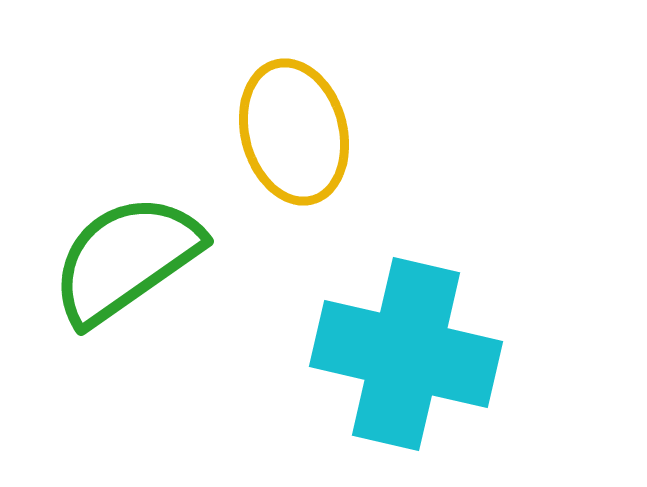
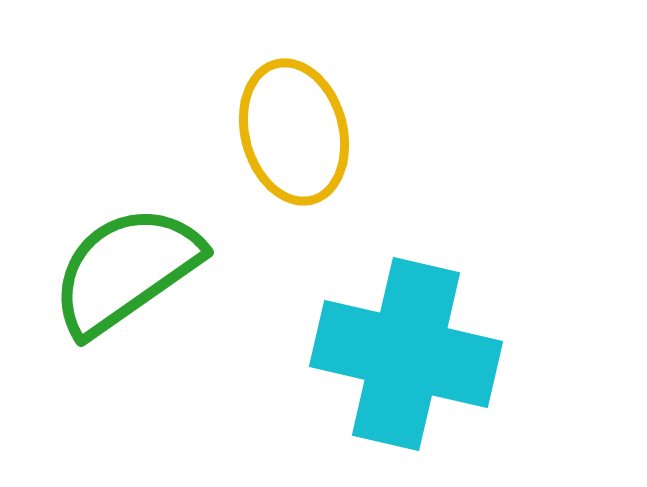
green semicircle: moved 11 px down
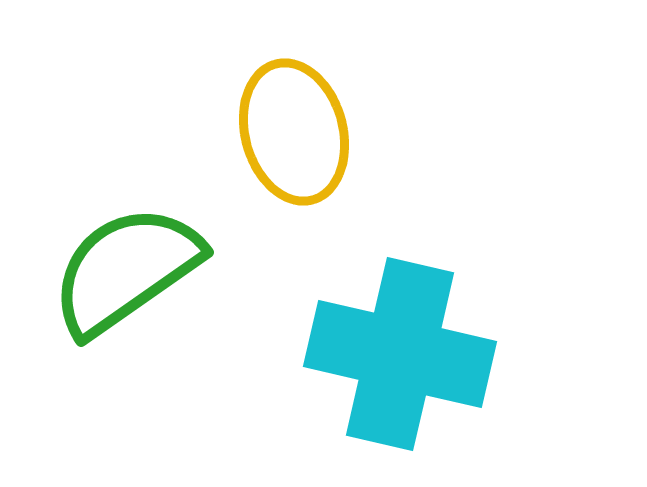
cyan cross: moved 6 px left
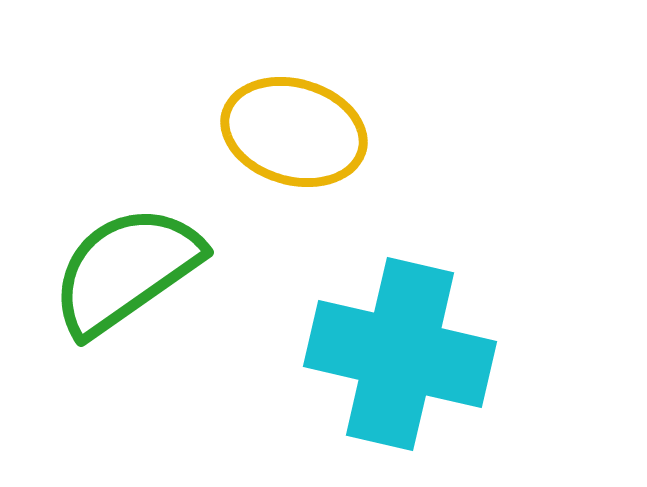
yellow ellipse: rotated 59 degrees counterclockwise
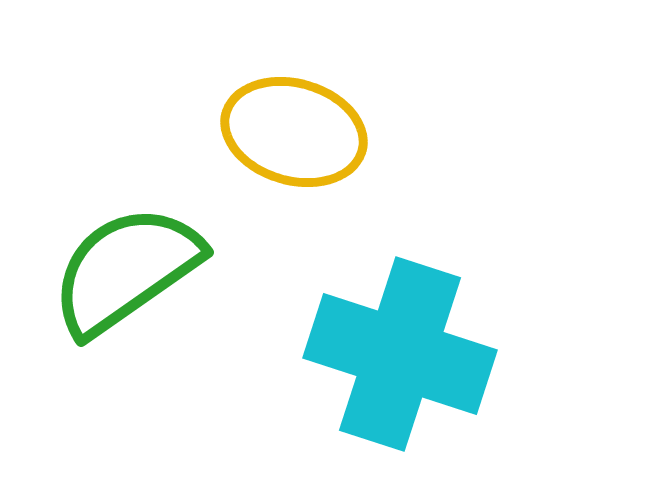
cyan cross: rotated 5 degrees clockwise
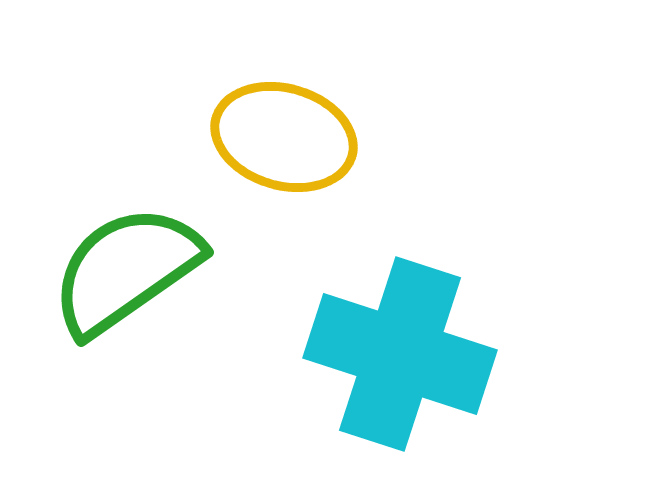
yellow ellipse: moved 10 px left, 5 px down
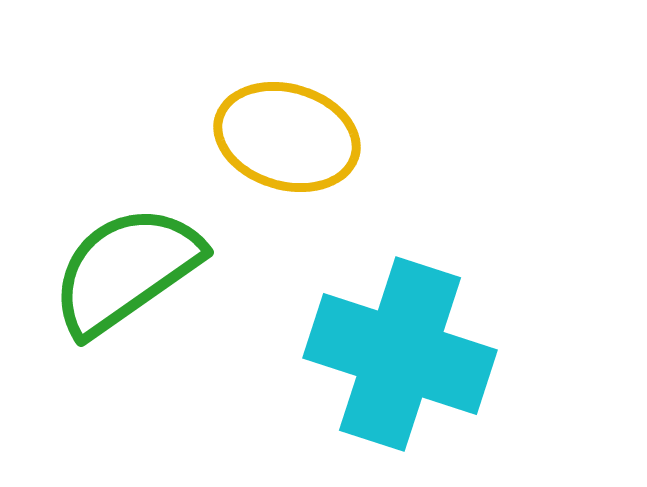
yellow ellipse: moved 3 px right
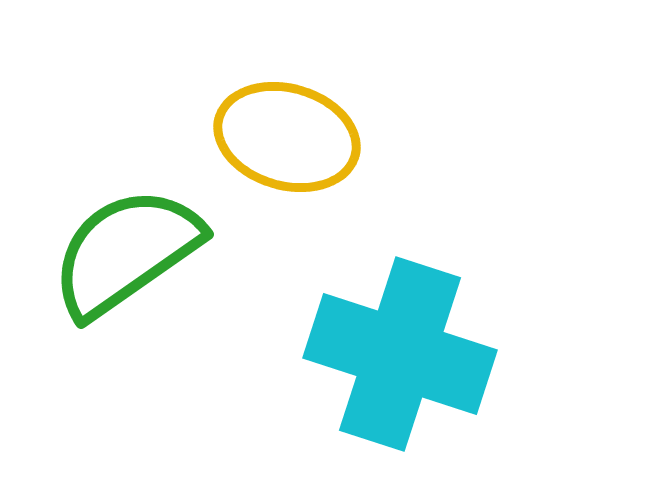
green semicircle: moved 18 px up
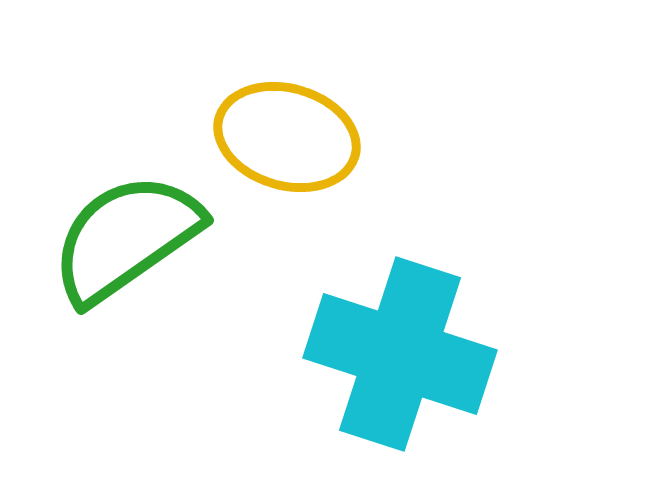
green semicircle: moved 14 px up
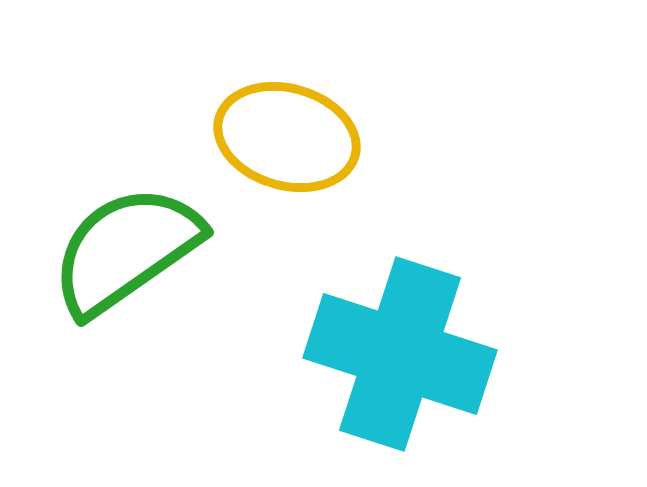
green semicircle: moved 12 px down
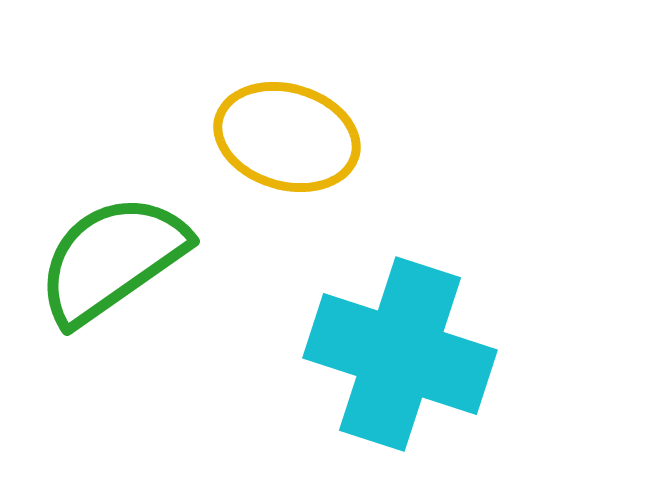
green semicircle: moved 14 px left, 9 px down
